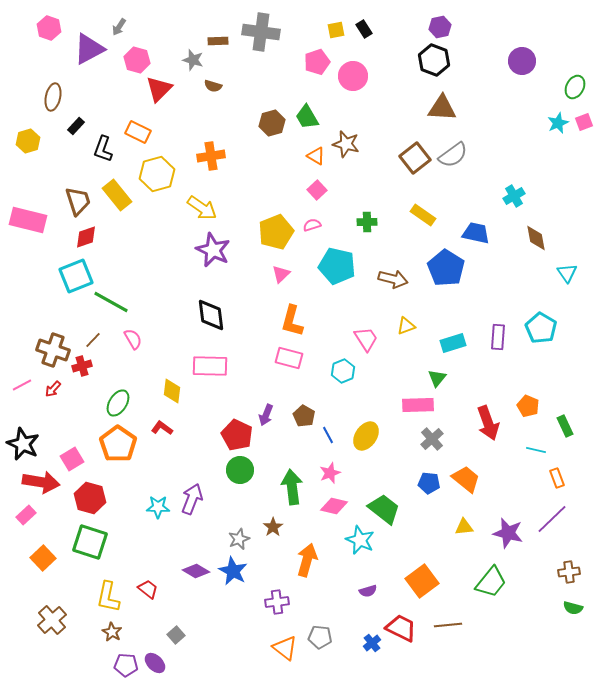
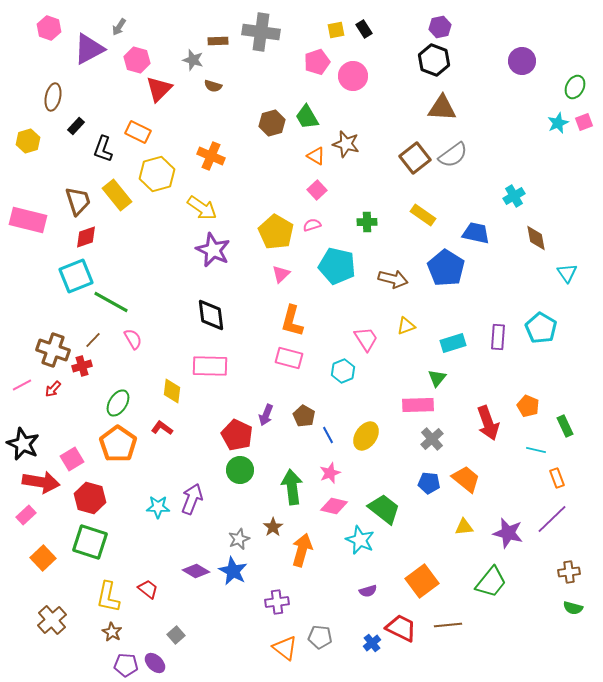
orange cross at (211, 156): rotated 32 degrees clockwise
yellow pentagon at (276, 232): rotated 20 degrees counterclockwise
orange arrow at (307, 560): moved 5 px left, 10 px up
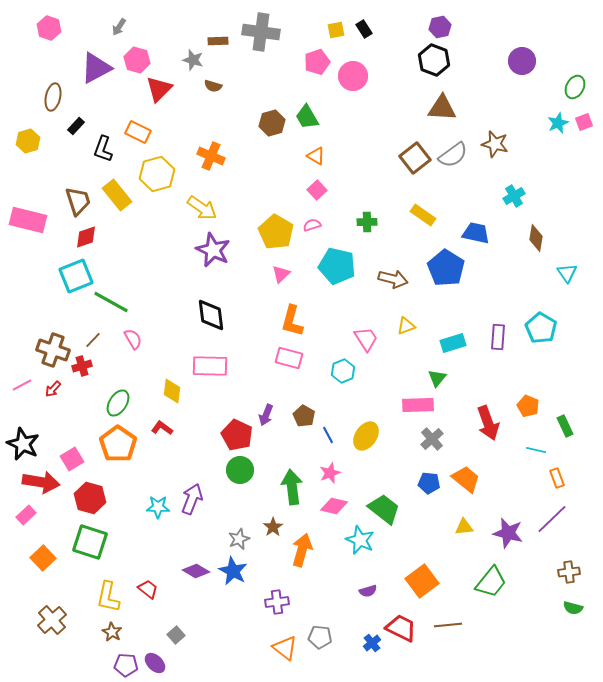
purple triangle at (89, 49): moved 7 px right, 19 px down
brown star at (346, 144): moved 149 px right
brown diamond at (536, 238): rotated 20 degrees clockwise
